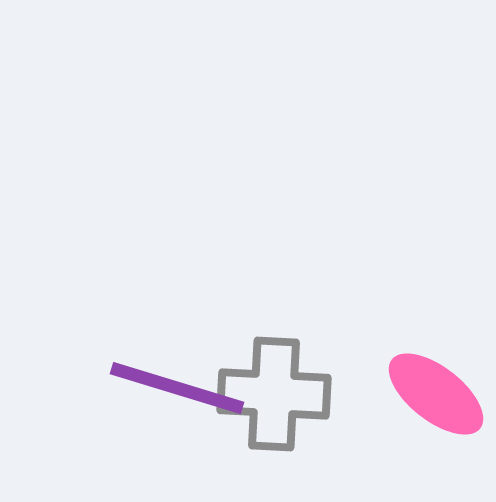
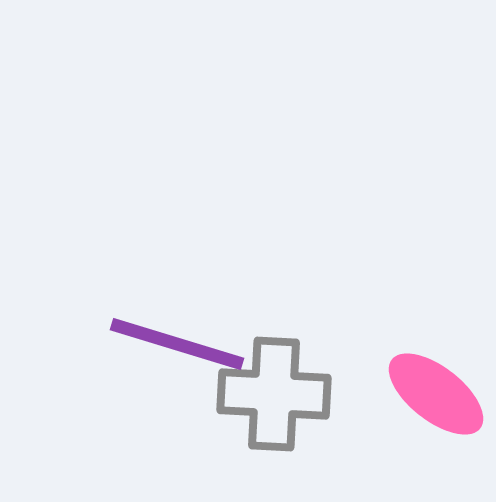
purple line: moved 44 px up
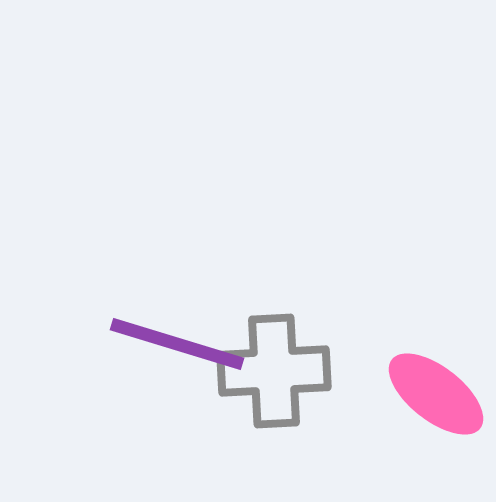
gray cross: moved 23 px up; rotated 6 degrees counterclockwise
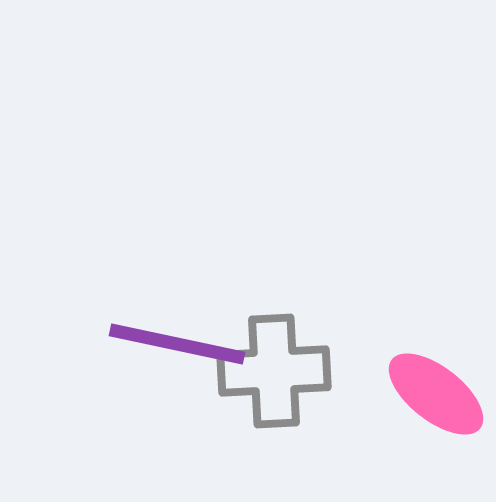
purple line: rotated 5 degrees counterclockwise
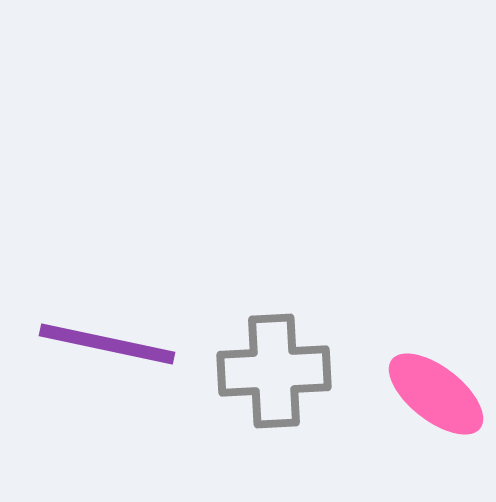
purple line: moved 70 px left
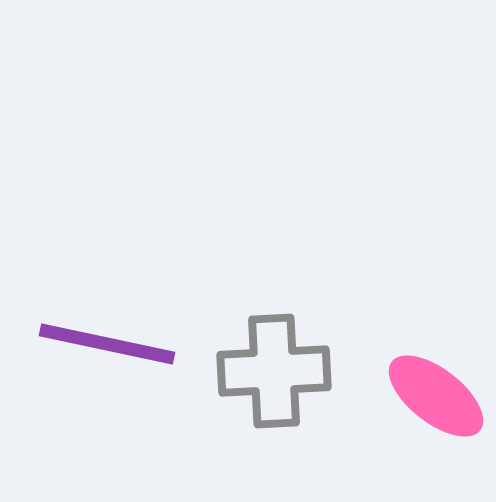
pink ellipse: moved 2 px down
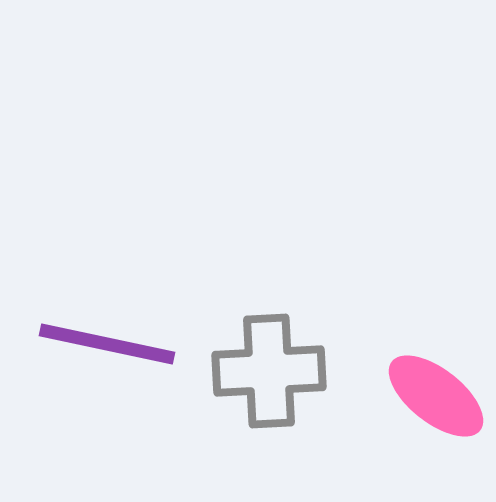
gray cross: moved 5 px left
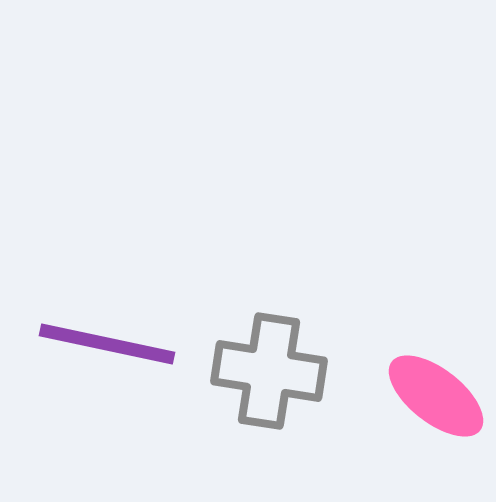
gray cross: rotated 12 degrees clockwise
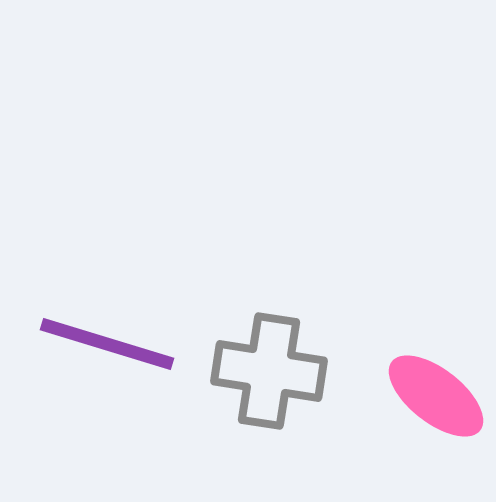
purple line: rotated 5 degrees clockwise
